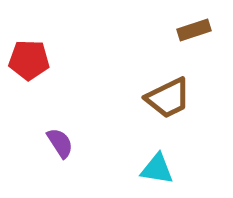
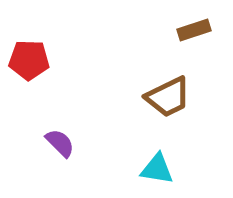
brown trapezoid: moved 1 px up
purple semicircle: rotated 12 degrees counterclockwise
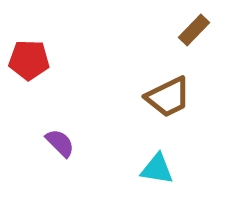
brown rectangle: rotated 28 degrees counterclockwise
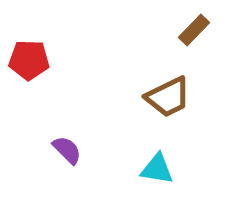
purple semicircle: moved 7 px right, 7 px down
